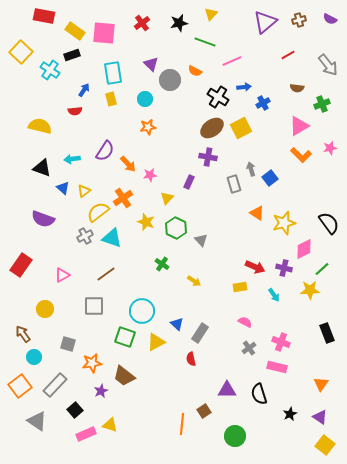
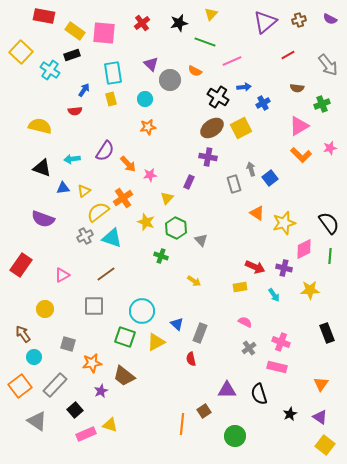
blue triangle at (63, 188): rotated 48 degrees counterclockwise
green cross at (162, 264): moved 1 px left, 8 px up; rotated 16 degrees counterclockwise
green line at (322, 269): moved 8 px right, 13 px up; rotated 42 degrees counterclockwise
gray rectangle at (200, 333): rotated 12 degrees counterclockwise
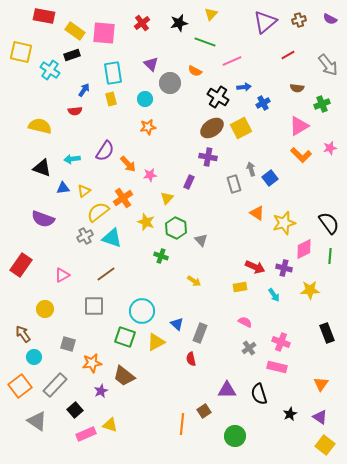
yellow square at (21, 52): rotated 30 degrees counterclockwise
gray circle at (170, 80): moved 3 px down
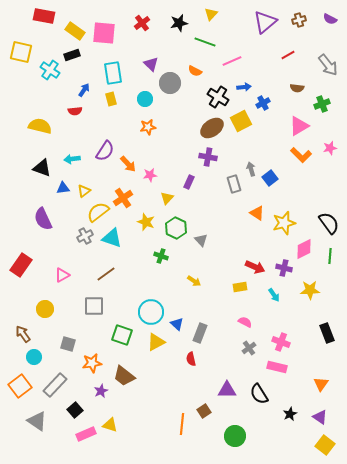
yellow square at (241, 128): moved 7 px up
purple semicircle at (43, 219): rotated 45 degrees clockwise
cyan circle at (142, 311): moved 9 px right, 1 px down
green square at (125, 337): moved 3 px left, 2 px up
black semicircle at (259, 394): rotated 15 degrees counterclockwise
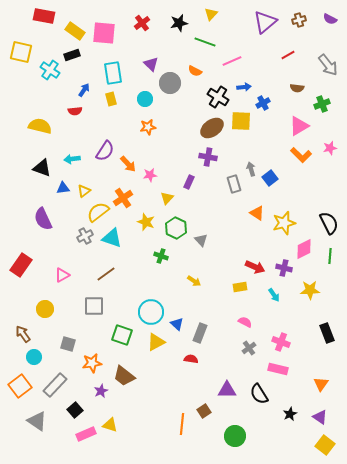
yellow square at (241, 121): rotated 30 degrees clockwise
black semicircle at (329, 223): rotated 10 degrees clockwise
red semicircle at (191, 359): rotated 112 degrees clockwise
pink rectangle at (277, 367): moved 1 px right, 2 px down
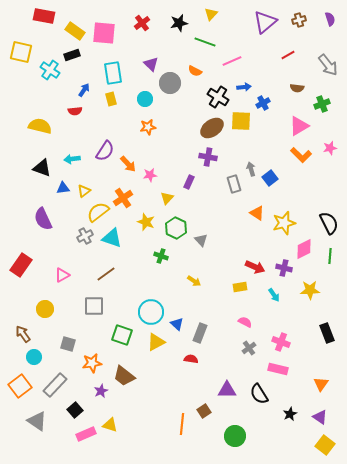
purple semicircle at (330, 19): rotated 136 degrees counterclockwise
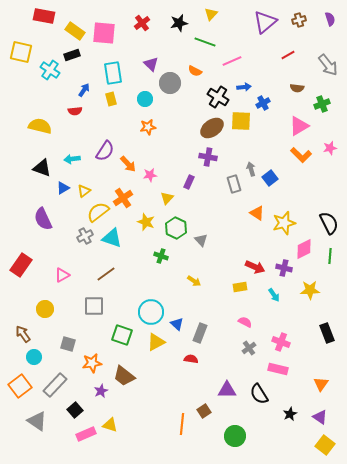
blue triangle at (63, 188): rotated 24 degrees counterclockwise
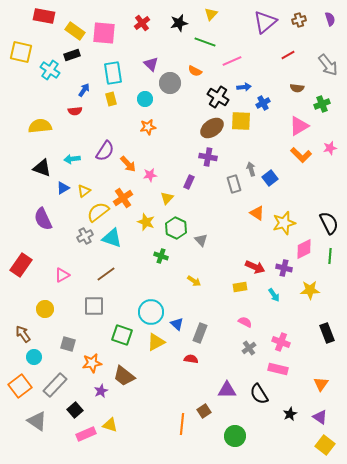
yellow semicircle at (40, 126): rotated 20 degrees counterclockwise
